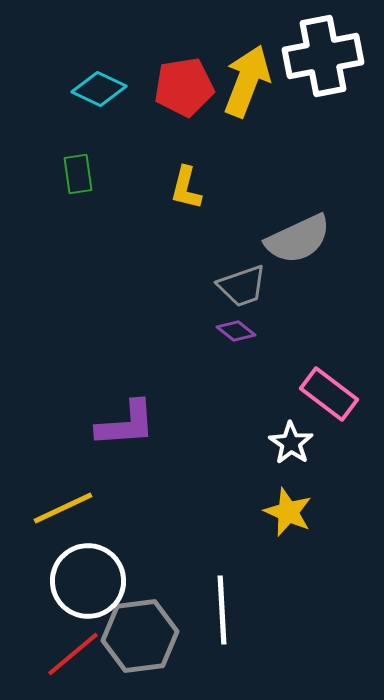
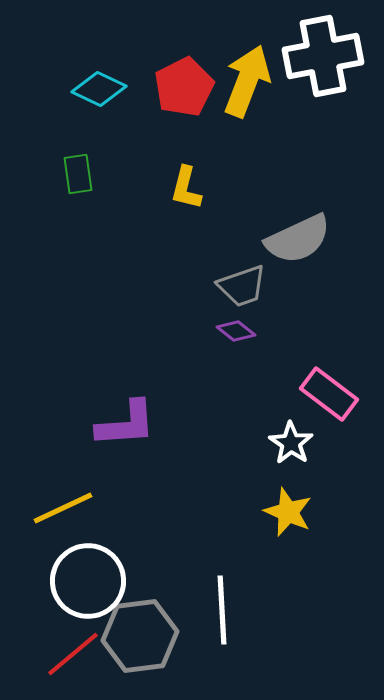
red pentagon: rotated 18 degrees counterclockwise
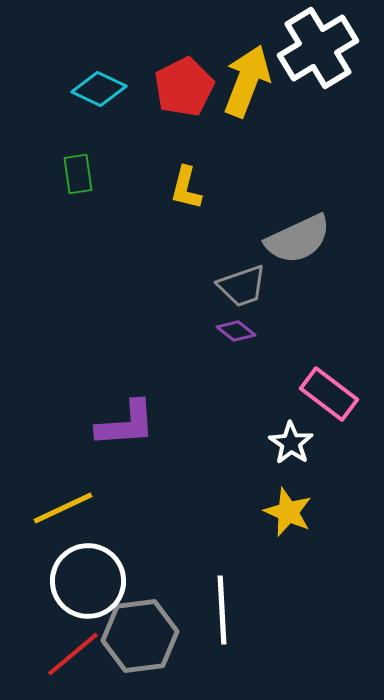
white cross: moved 5 px left, 8 px up; rotated 20 degrees counterclockwise
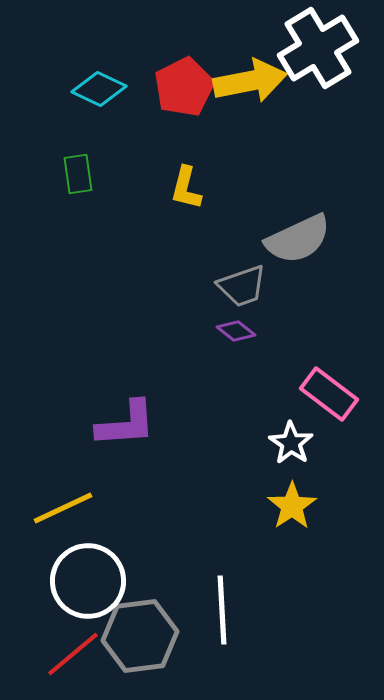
yellow arrow: moved 3 px right; rotated 58 degrees clockwise
yellow star: moved 4 px right, 6 px up; rotated 15 degrees clockwise
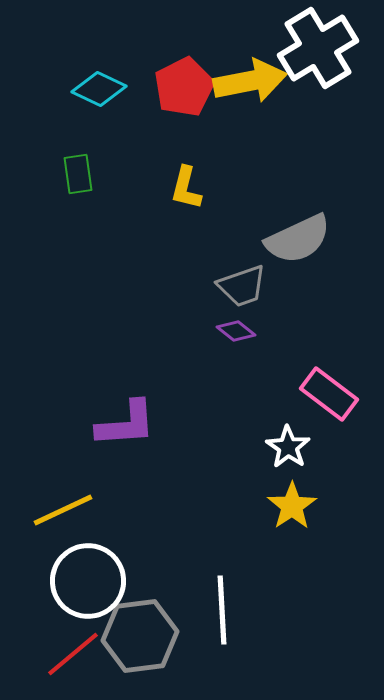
white star: moved 3 px left, 4 px down
yellow line: moved 2 px down
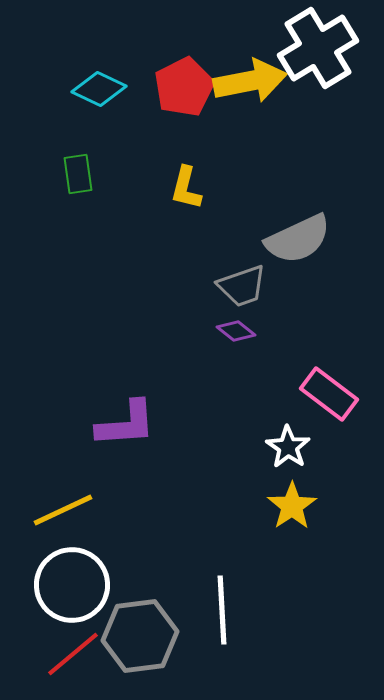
white circle: moved 16 px left, 4 px down
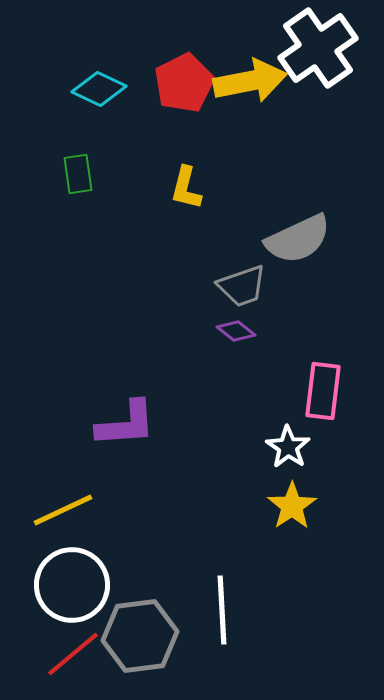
white cross: rotated 4 degrees counterclockwise
red pentagon: moved 4 px up
pink rectangle: moved 6 px left, 3 px up; rotated 60 degrees clockwise
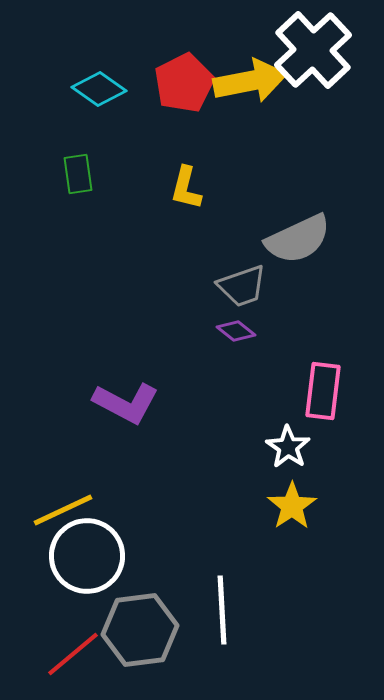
white cross: moved 5 px left, 2 px down; rotated 8 degrees counterclockwise
cyan diamond: rotated 10 degrees clockwise
purple L-shape: moved 21 px up; rotated 32 degrees clockwise
white circle: moved 15 px right, 29 px up
gray hexagon: moved 6 px up
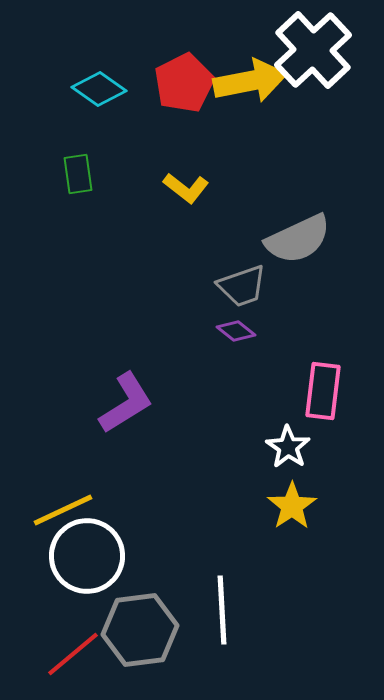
yellow L-shape: rotated 66 degrees counterclockwise
purple L-shape: rotated 60 degrees counterclockwise
